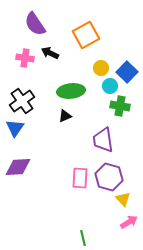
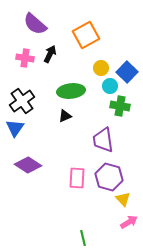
purple semicircle: rotated 15 degrees counterclockwise
black arrow: moved 1 px down; rotated 90 degrees clockwise
purple diamond: moved 10 px right, 2 px up; rotated 36 degrees clockwise
pink rectangle: moved 3 px left
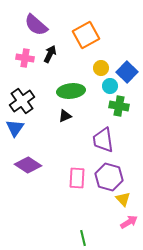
purple semicircle: moved 1 px right, 1 px down
green cross: moved 1 px left
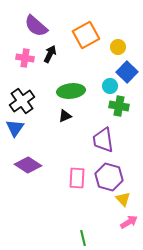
purple semicircle: moved 1 px down
yellow circle: moved 17 px right, 21 px up
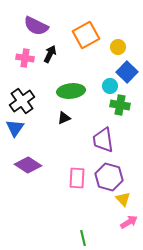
purple semicircle: rotated 15 degrees counterclockwise
green cross: moved 1 px right, 1 px up
black triangle: moved 1 px left, 2 px down
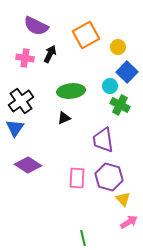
black cross: moved 1 px left
green cross: rotated 18 degrees clockwise
